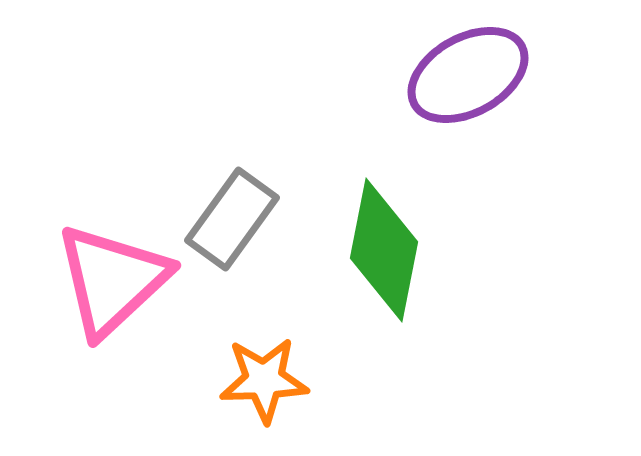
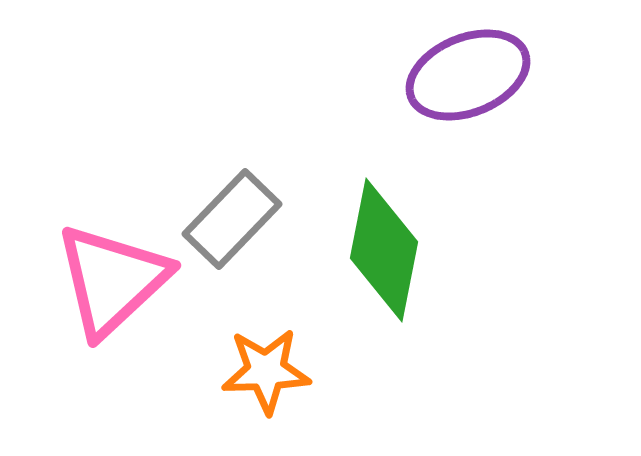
purple ellipse: rotated 7 degrees clockwise
gray rectangle: rotated 8 degrees clockwise
orange star: moved 2 px right, 9 px up
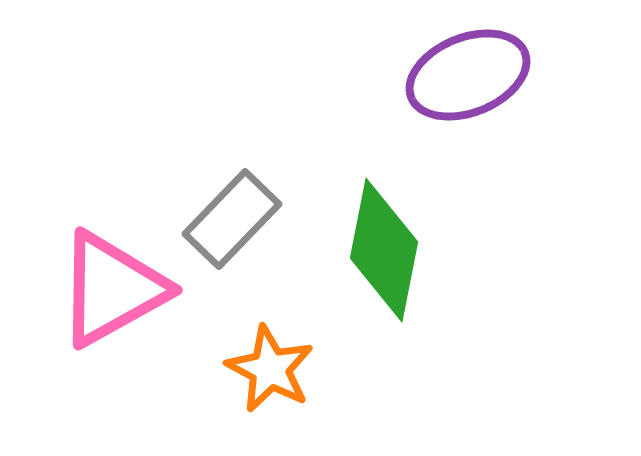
pink triangle: moved 9 px down; rotated 14 degrees clockwise
orange star: moved 4 px right, 2 px up; rotated 30 degrees clockwise
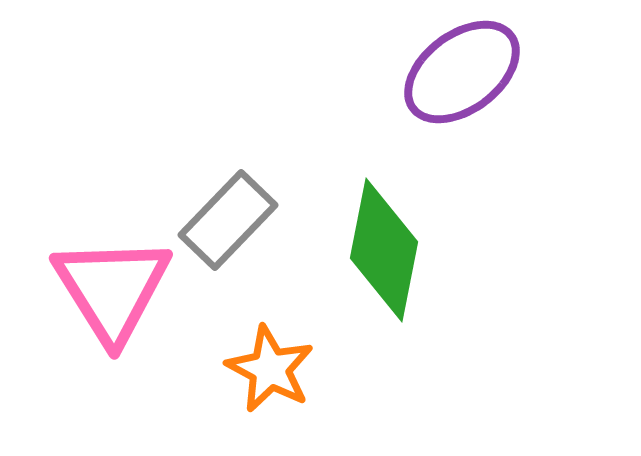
purple ellipse: moved 6 px left, 3 px up; rotated 15 degrees counterclockwise
gray rectangle: moved 4 px left, 1 px down
pink triangle: rotated 33 degrees counterclockwise
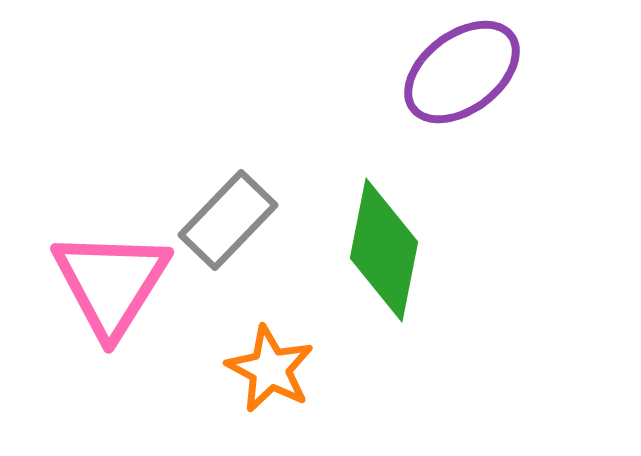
pink triangle: moved 1 px left, 6 px up; rotated 4 degrees clockwise
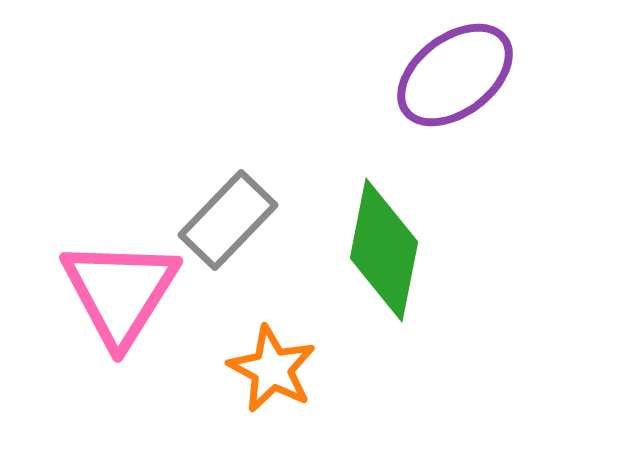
purple ellipse: moved 7 px left, 3 px down
pink triangle: moved 9 px right, 9 px down
orange star: moved 2 px right
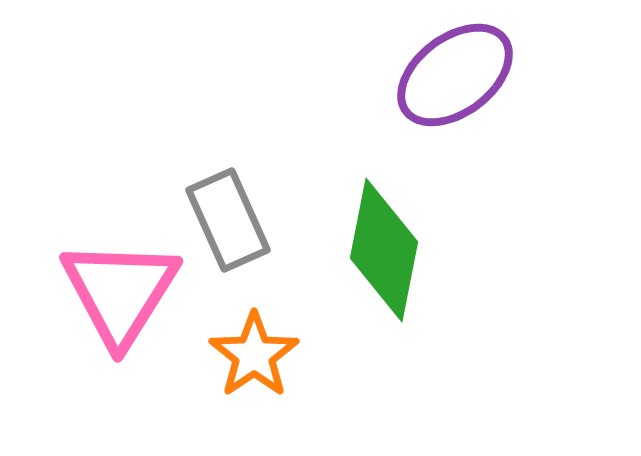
gray rectangle: rotated 68 degrees counterclockwise
orange star: moved 18 px left, 14 px up; rotated 10 degrees clockwise
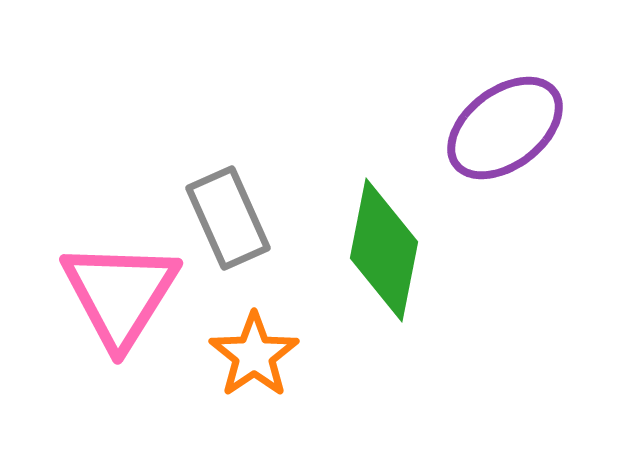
purple ellipse: moved 50 px right, 53 px down
gray rectangle: moved 2 px up
pink triangle: moved 2 px down
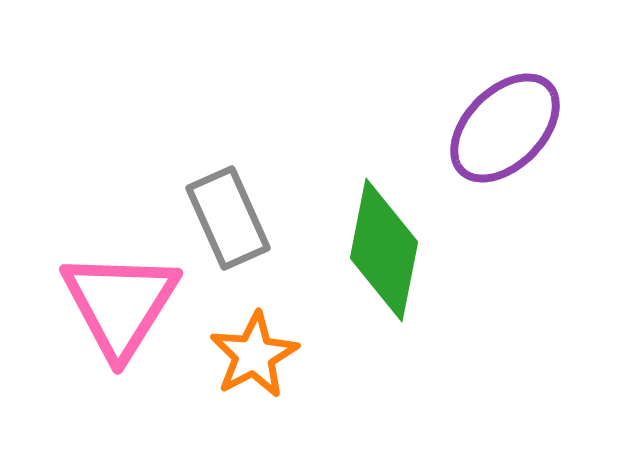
purple ellipse: rotated 8 degrees counterclockwise
pink triangle: moved 10 px down
orange star: rotated 6 degrees clockwise
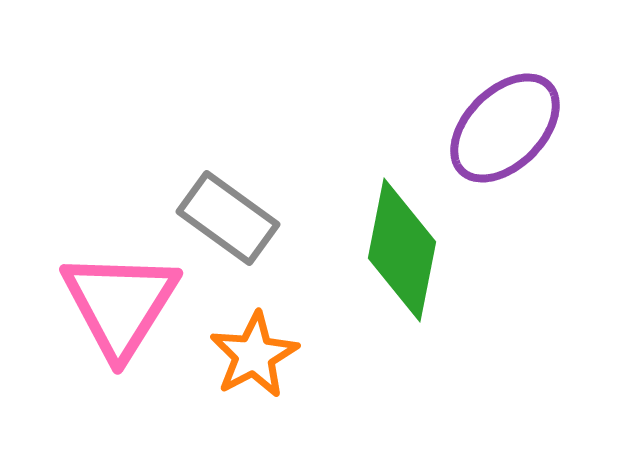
gray rectangle: rotated 30 degrees counterclockwise
green diamond: moved 18 px right
